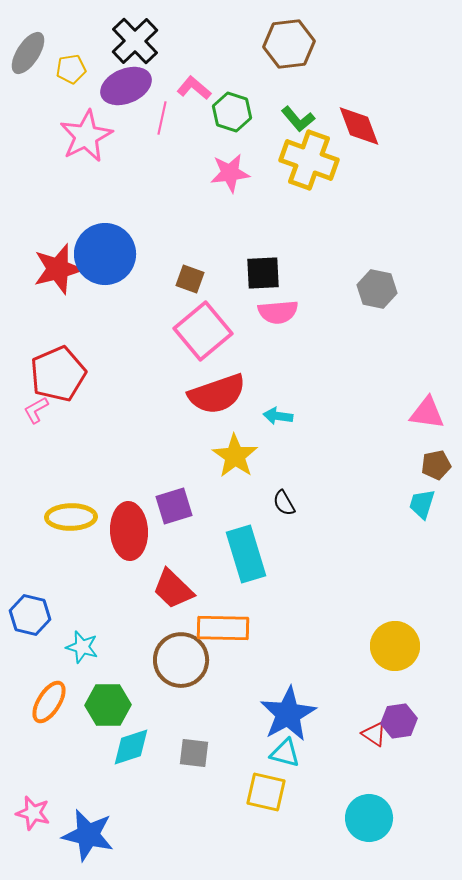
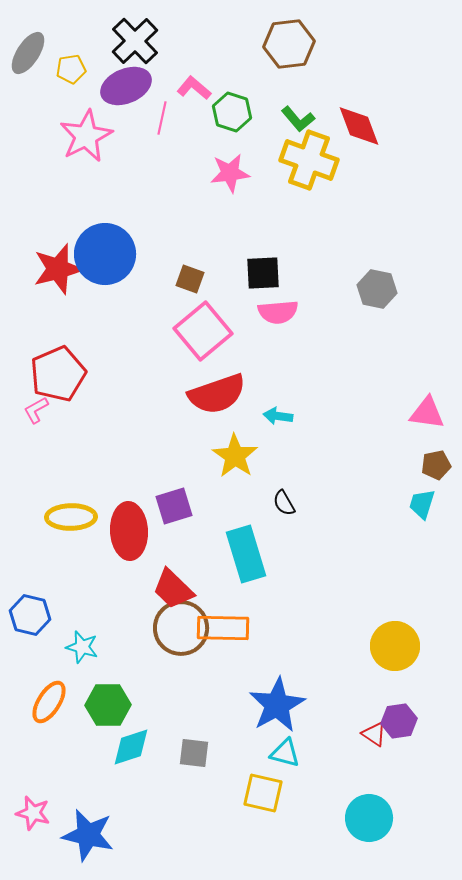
brown circle at (181, 660): moved 32 px up
blue star at (288, 714): moved 11 px left, 9 px up
yellow square at (266, 792): moved 3 px left, 1 px down
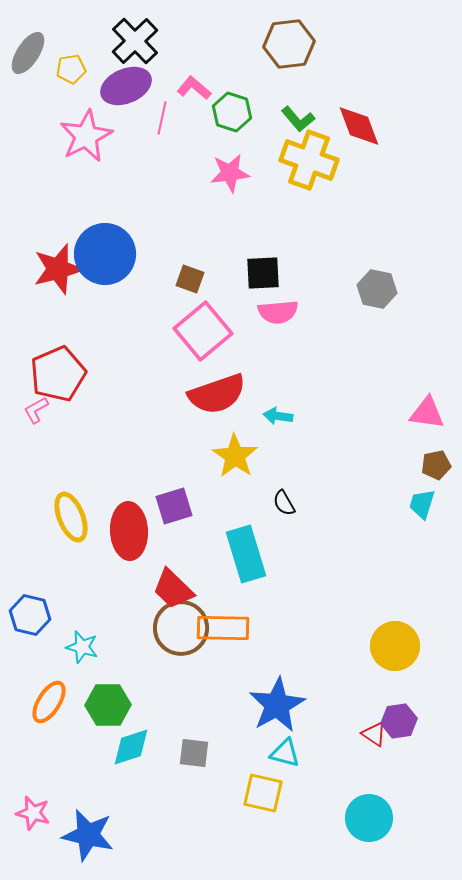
yellow ellipse at (71, 517): rotated 69 degrees clockwise
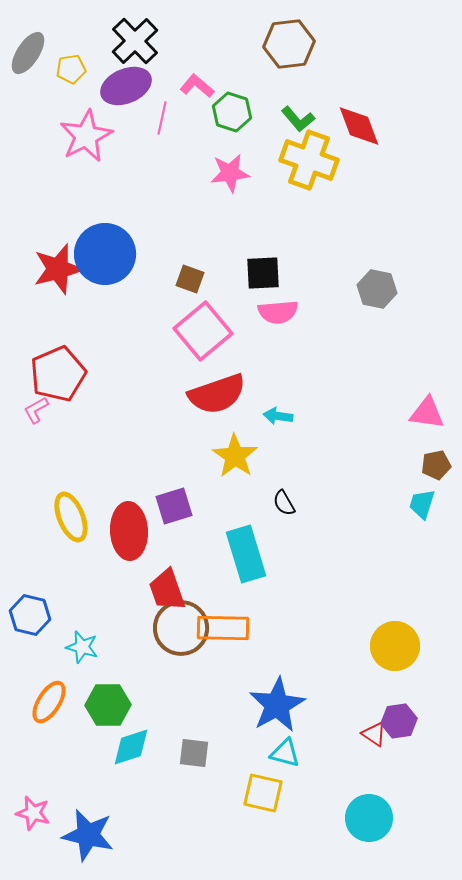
pink L-shape at (194, 88): moved 3 px right, 2 px up
red trapezoid at (173, 589): moved 6 px left, 1 px down; rotated 27 degrees clockwise
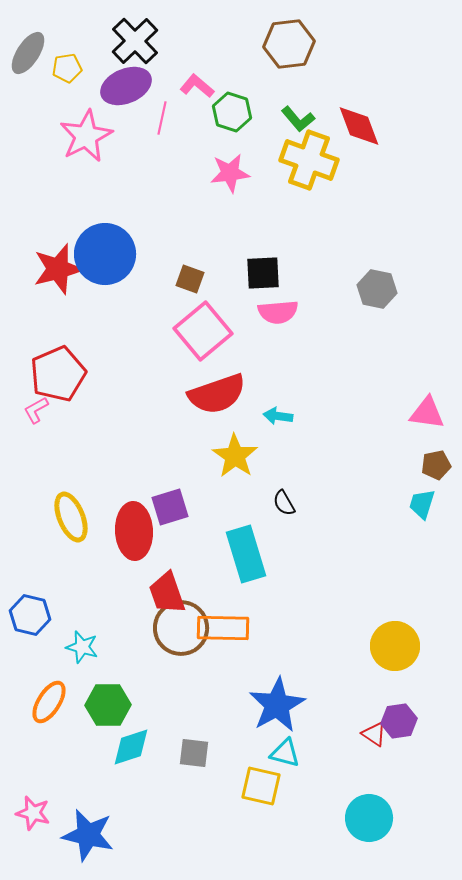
yellow pentagon at (71, 69): moved 4 px left, 1 px up
purple square at (174, 506): moved 4 px left, 1 px down
red ellipse at (129, 531): moved 5 px right
red trapezoid at (167, 590): moved 3 px down
yellow square at (263, 793): moved 2 px left, 7 px up
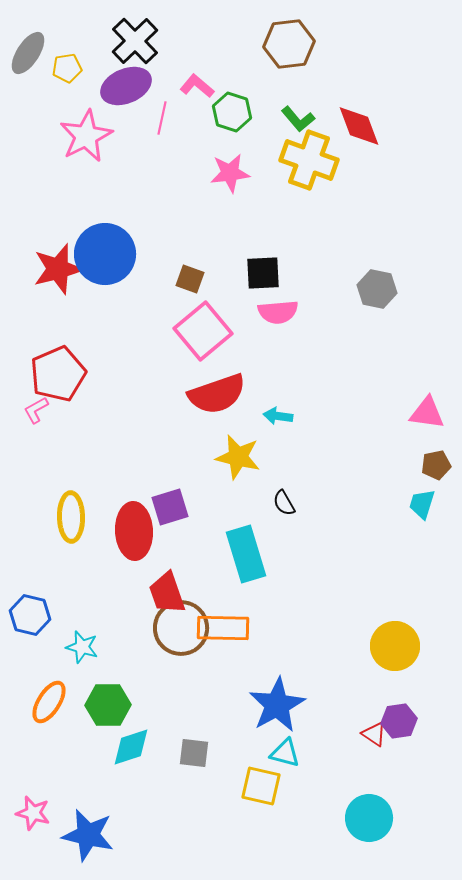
yellow star at (235, 456): moved 3 px right, 1 px down; rotated 21 degrees counterclockwise
yellow ellipse at (71, 517): rotated 21 degrees clockwise
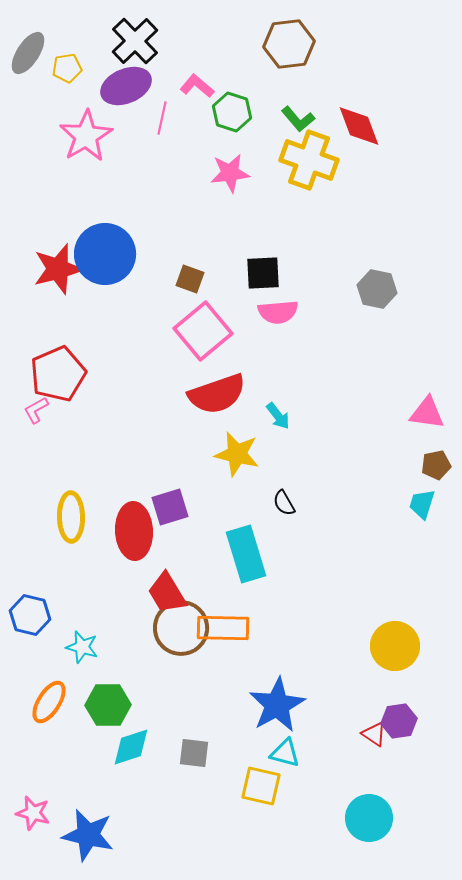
pink star at (86, 136): rotated 4 degrees counterclockwise
cyan arrow at (278, 416): rotated 136 degrees counterclockwise
yellow star at (238, 457): moved 1 px left, 3 px up
red trapezoid at (167, 593): rotated 12 degrees counterclockwise
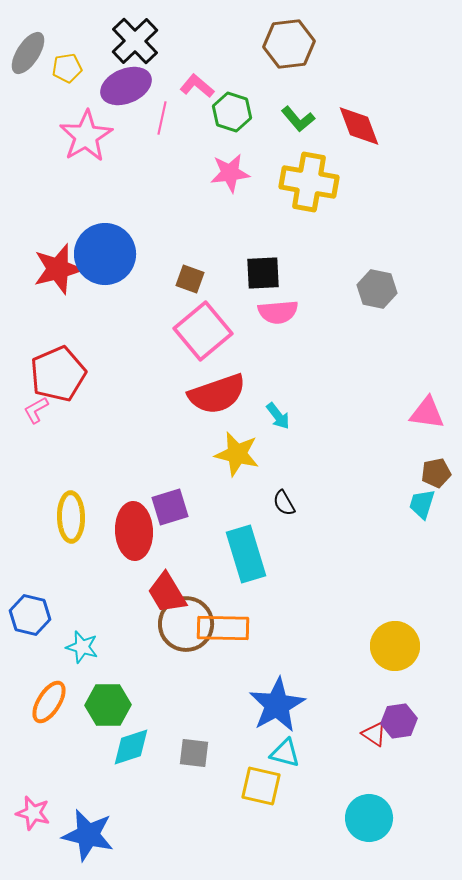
yellow cross at (309, 160): moved 22 px down; rotated 10 degrees counterclockwise
brown pentagon at (436, 465): moved 8 px down
brown circle at (181, 628): moved 5 px right, 4 px up
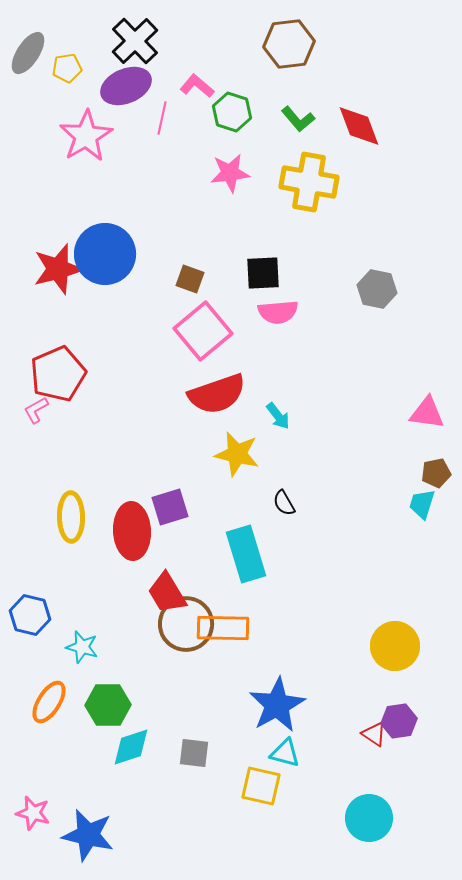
red ellipse at (134, 531): moved 2 px left
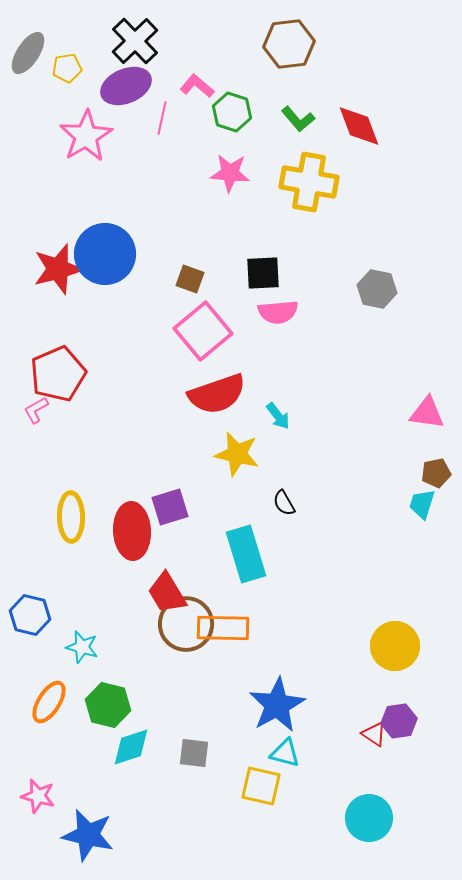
pink star at (230, 173): rotated 12 degrees clockwise
green hexagon at (108, 705): rotated 15 degrees clockwise
pink star at (33, 813): moved 5 px right, 17 px up
